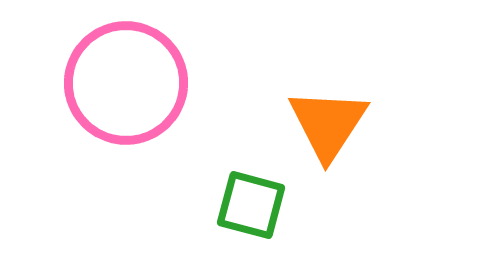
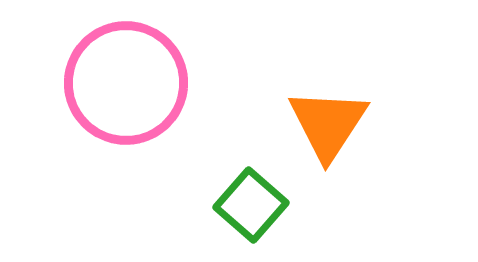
green square: rotated 26 degrees clockwise
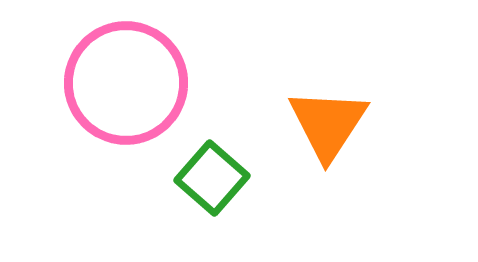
green square: moved 39 px left, 27 px up
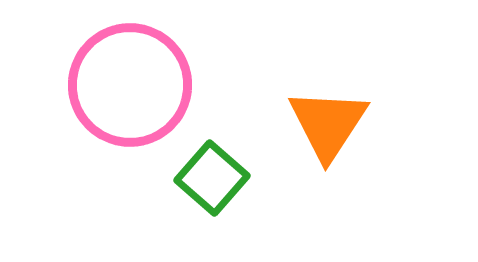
pink circle: moved 4 px right, 2 px down
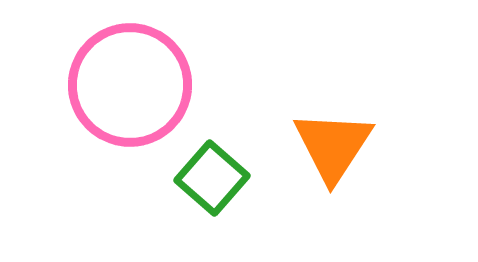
orange triangle: moved 5 px right, 22 px down
